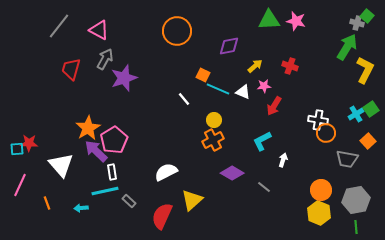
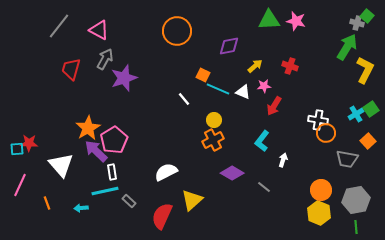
cyan L-shape at (262, 141): rotated 25 degrees counterclockwise
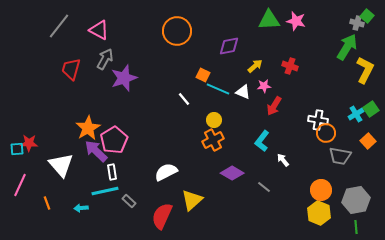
gray trapezoid at (347, 159): moved 7 px left, 3 px up
white arrow at (283, 160): rotated 56 degrees counterclockwise
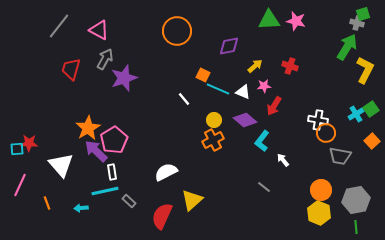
green square at (367, 16): moved 4 px left, 2 px up; rotated 32 degrees clockwise
orange square at (368, 141): moved 4 px right
purple diamond at (232, 173): moved 13 px right, 53 px up; rotated 10 degrees clockwise
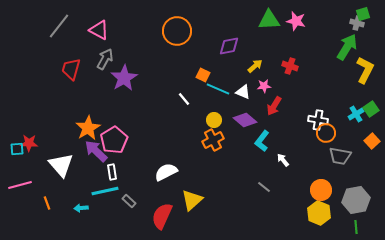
purple star at (124, 78): rotated 12 degrees counterclockwise
pink line at (20, 185): rotated 50 degrees clockwise
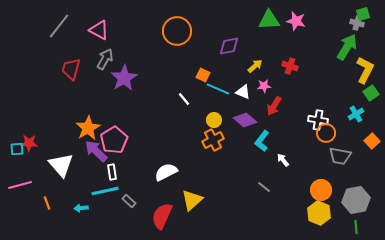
green square at (371, 109): moved 16 px up
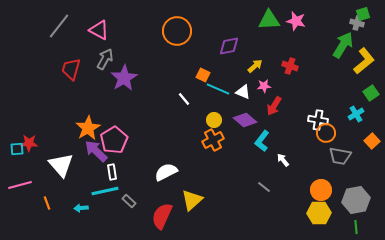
green arrow at (347, 47): moved 4 px left, 2 px up
yellow L-shape at (365, 70): moved 1 px left, 9 px up; rotated 24 degrees clockwise
yellow hexagon at (319, 213): rotated 25 degrees counterclockwise
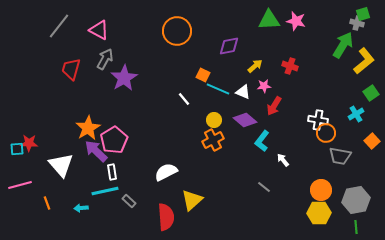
red semicircle at (162, 216): moved 4 px right, 1 px down; rotated 152 degrees clockwise
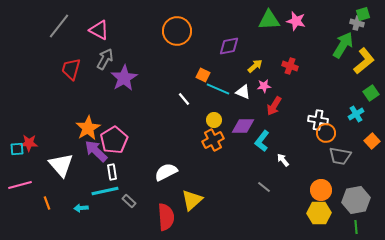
purple diamond at (245, 120): moved 2 px left, 6 px down; rotated 40 degrees counterclockwise
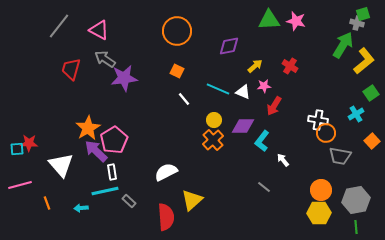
gray arrow at (105, 59): rotated 85 degrees counterclockwise
red cross at (290, 66): rotated 14 degrees clockwise
orange square at (203, 75): moved 26 px left, 4 px up
purple star at (124, 78): rotated 24 degrees clockwise
orange cross at (213, 140): rotated 15 degrees counterclockwise
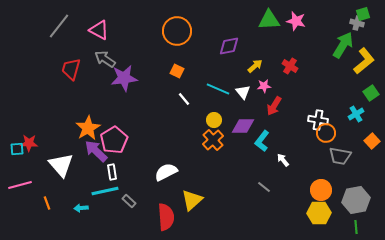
white triangle at (243, 92): rotated 28 degrees clockwise
